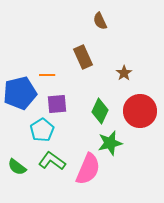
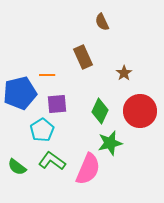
brown semicircle: moved 2 px right, 1 px down
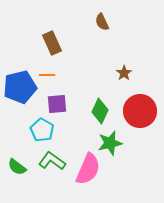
brown rectangle: moved 31 px left, 14 px up
blue pentagon: moved 6 px up
cyan pentagon: rotated 10 degrees counterclockwise
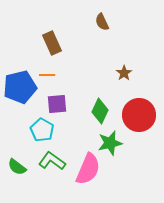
red circle: moved 1 px left, 4 px down
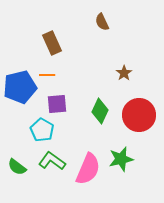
green star: moved 11 px right, 16 px down
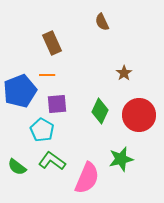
blue pentagon: moved 4 px down; rotated 8 degrees counterclockwise
pink semicircle: moved 1 px left, 9 px down
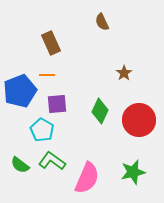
brown rectangle: moved 1 px left
red circle: moved 5 px down
green star: moved 12 px right, 13 px down
green semicircle: moved 3 px right, 2 px up
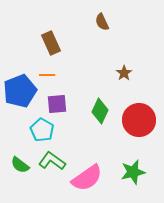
pink semicircle: rotated 32 degrees clockwise
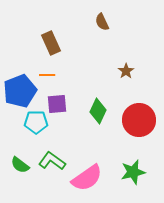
brown star: moved 2 px right, 2 px up
green diamond: moved 2 px left
cyan pentagon: moved 6 px left, 8 px up; rotated 30 degrees counterclockwise
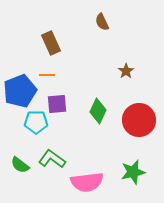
green L-shape: moved 2 px up
pink semicircle: moved 4 px down; rotated 28 degrees clockwise
